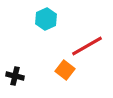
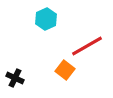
black cross: moved 2 px down; rotated 12 degrees clockwise
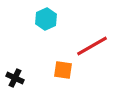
red line: moved 5 px right
orange square: moved 2 px left; rotated 30 degrees counterclockwise
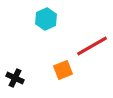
orange square: rotated 30 degrees counterclockwise
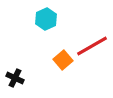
orange square: moved 10 px up; rotated 18 degrees counterclockwise
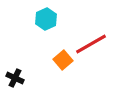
red line: moved 1 px left, 2 px up
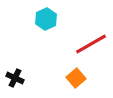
orange square: moved 13 px right, 18 px down
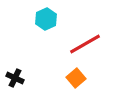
red line: moved 6 px left
